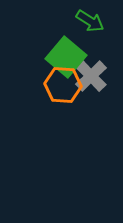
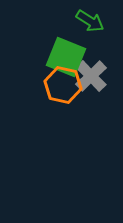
green square: rotated 18 degrees counterclockwise
orange hexagon: rotated 9 degrees clockwise
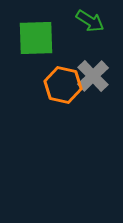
green square: moved 30 px left, 19 px up; rotated 24 degrees counterclockwise
gray cross: moved 2 px right
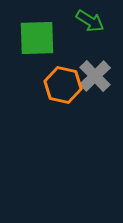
green square: moved 1 px right
gray cross: moved 2 px right
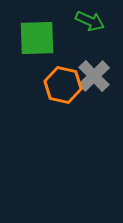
green arrow: rotated 8 degrees counterclockwise
gray cross: moved 1 px left
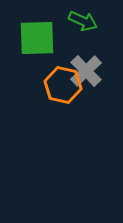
green arrow: moved 7 px left
gray cross: moved 8 px left, 5 px up
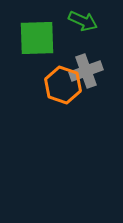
gray cross: rotated 24 degrees clockwise
orange hexagon: rotated 6 degrees clockwise
